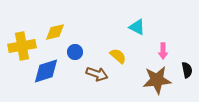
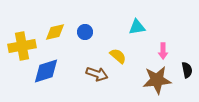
cyan triangle: rotated 36 degrees counterclockwise
blue circle: moved 10 px right, 20 px up
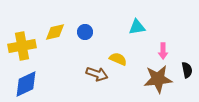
yellow semicircle: moved 3 px down; rotated 18 degrees counterclockwise
blue diamond: moved 20 px left, 13 px down; rotated 8 degrees counterclockwise
brown star: moved 1 px right, 1 px up
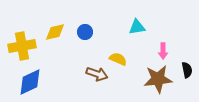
blue diamond: moved 4 px right, 2 px up
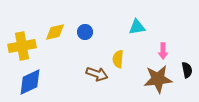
yellow semicircle: rotated 108 degrees counterclockwise
